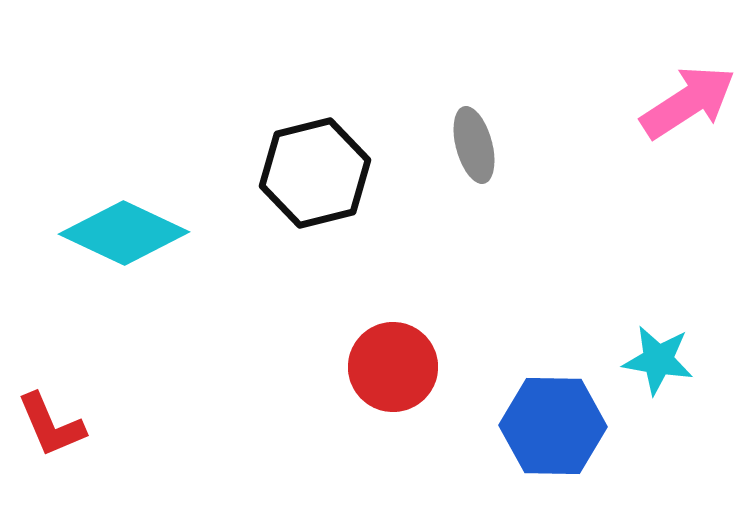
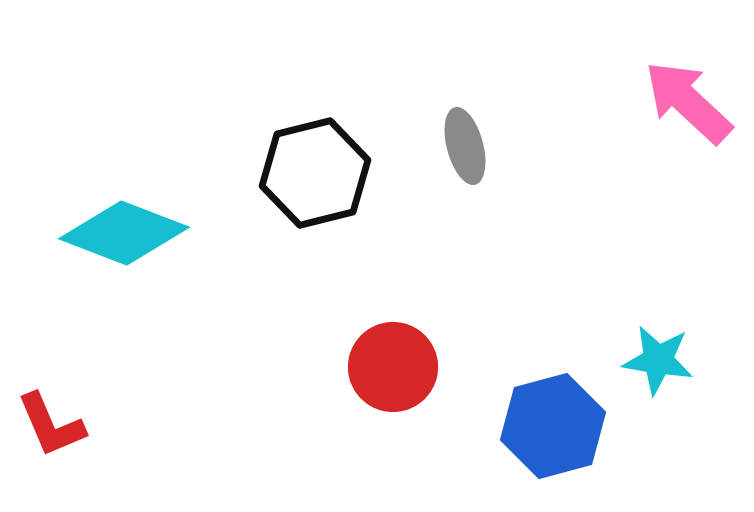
pink arrow: rotated 104 degrees counterclockwise
gray ellipse: moved 9 px left, 1 px down
cyan diamond: rotated 4 degrees counterclockwise
blue hexagon: rotated 16 degrees counterclockwise
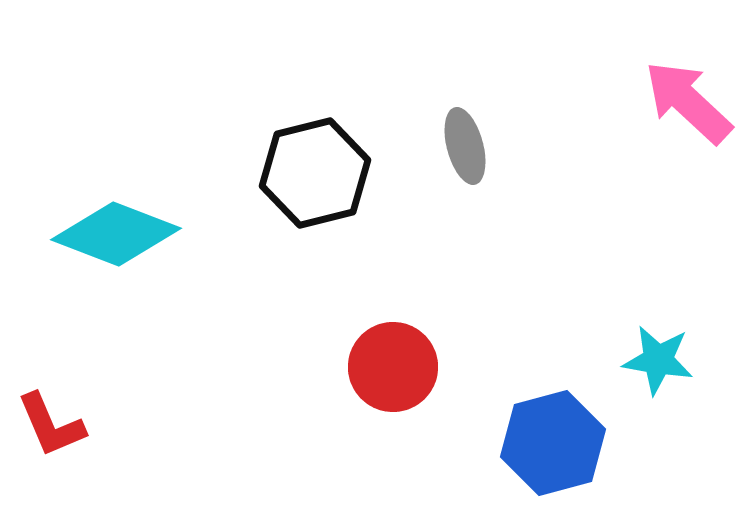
cyan diamond: moved 8 px left, 1 px down
blue hexagon: moved 17 px down
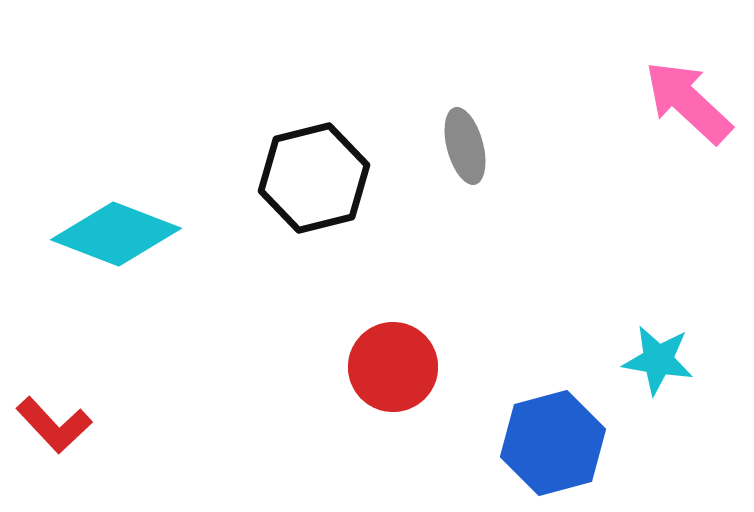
black hexagon: moved 1 px left, 5 px down
red L-shape: moved 3 px right; rotated 20 degrees counterclockwise
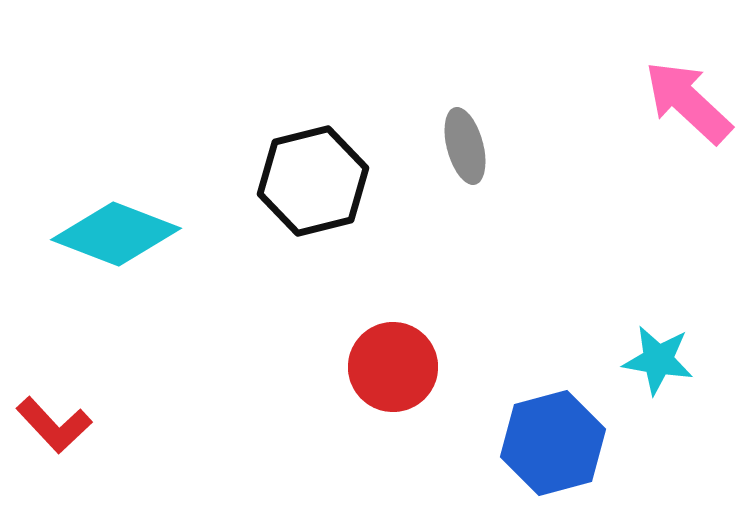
black hexagon: moved 1 px left, 3 px down
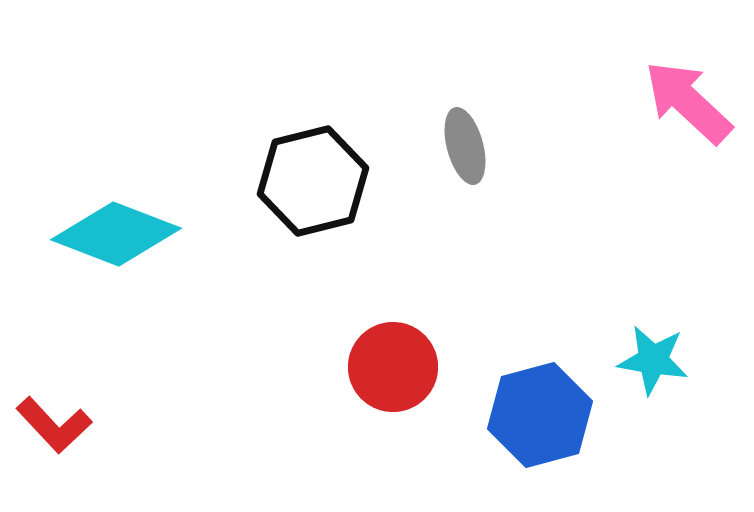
cyan star: moved 5 px left
blue hexagon: moved 13 px left, 28 px up
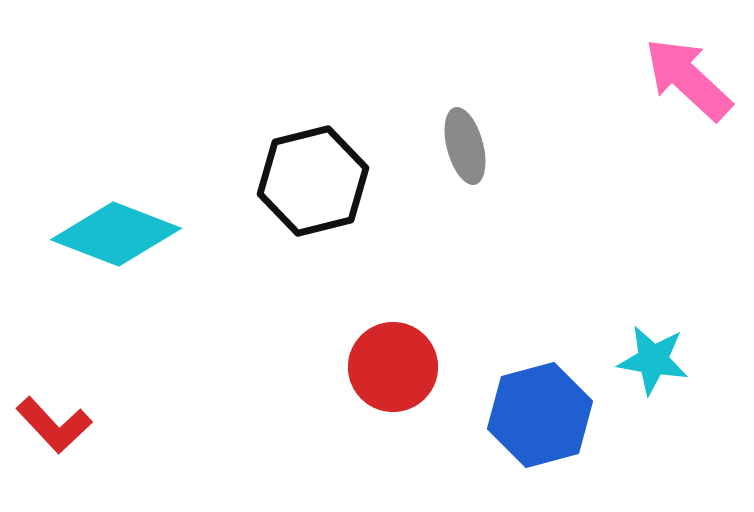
pink arrow: moved 23 px up
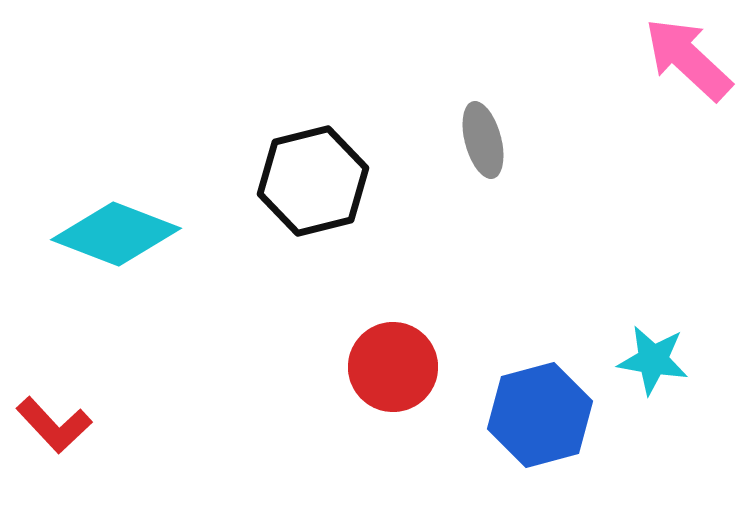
pink arrow: moved 20 px up
gray ellipse: moved 18 px right, 6 px up
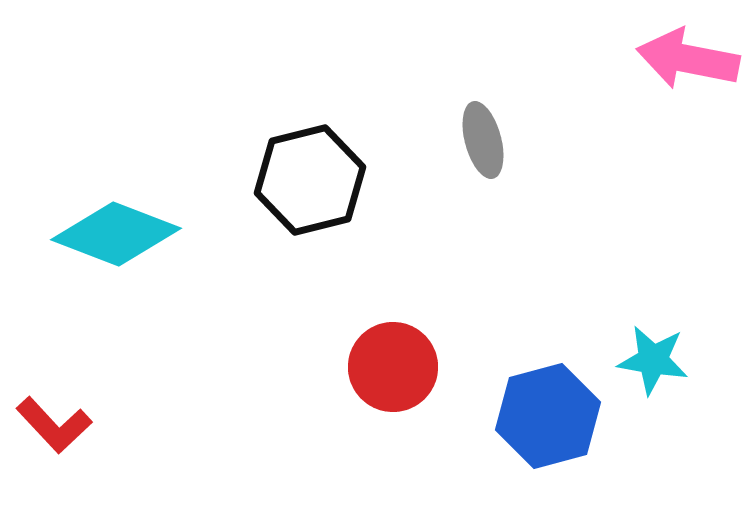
pink arrow: rotated 32 degrees counterclockwise
black hexagon: moved 3 px left, 1 px up
blue hexagon: moved 8 px right, 1 px down
